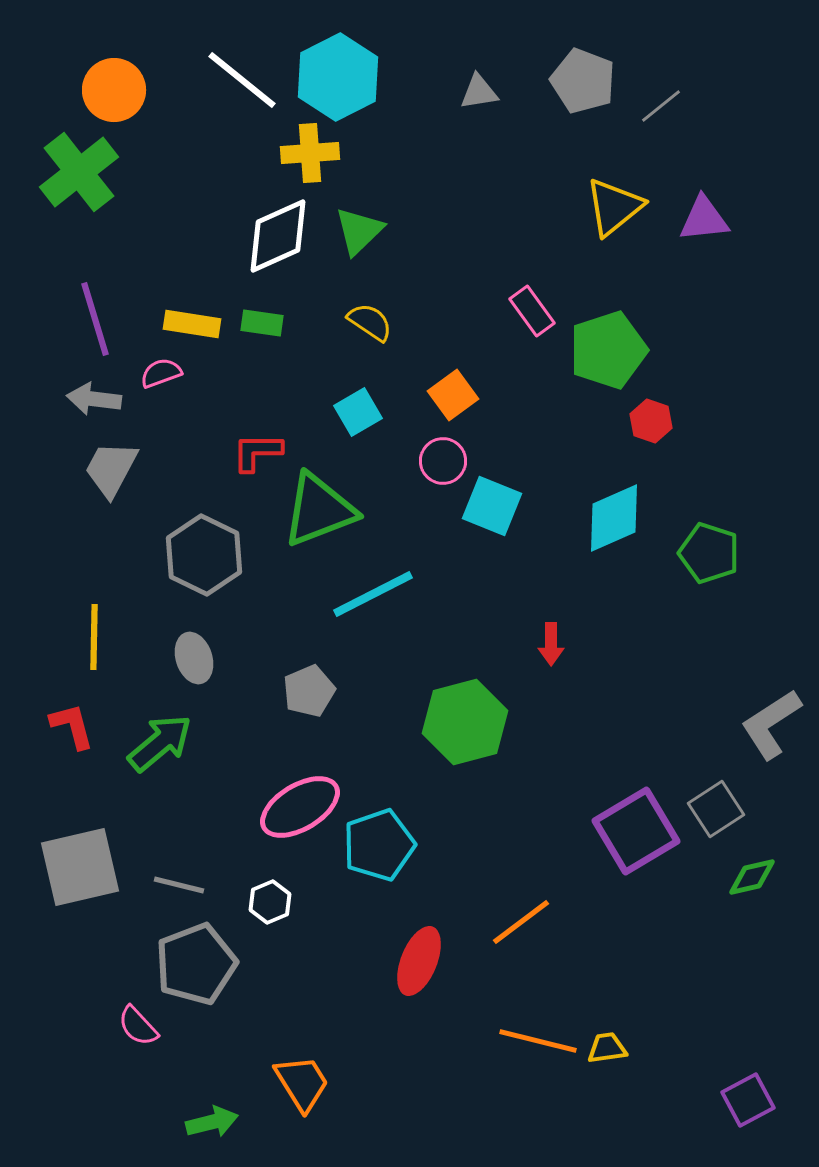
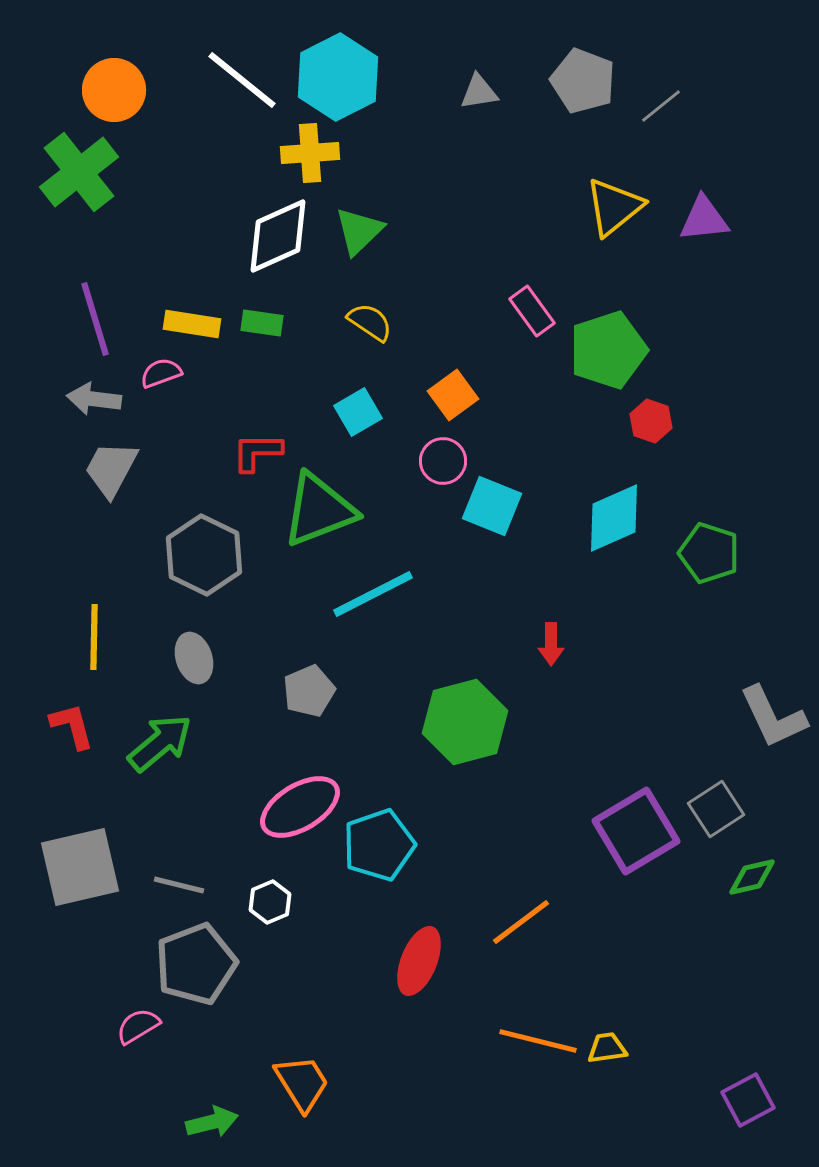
gray L-shape at (771, 724): moved 2 px right, 7 px up; rotated 82 degrees counterclockwise
pink semicircle at (138, 1026): rotated 102 degrees clockwise
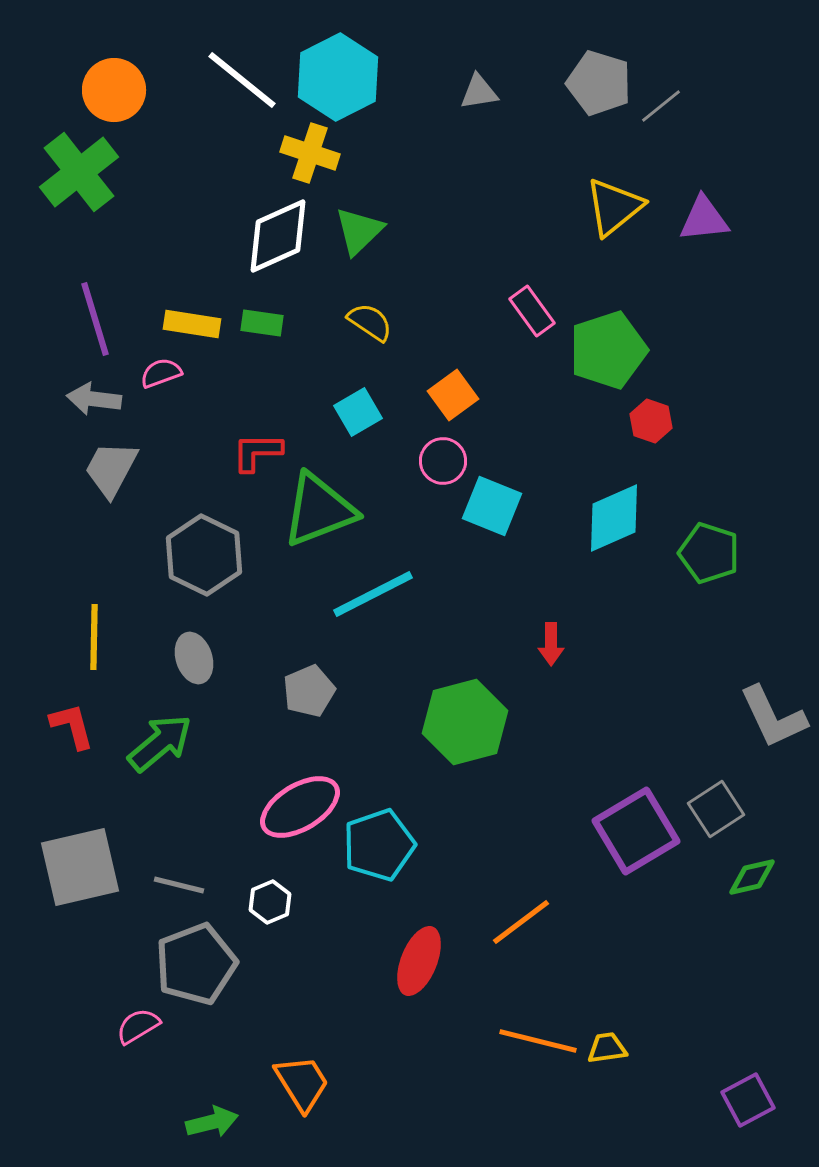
gray pentagon at (583, 81): moved 16 px right, 2 px down; rotated 4 degrees counterclockwise
yellow cross at (310, 153): rotated 22 degrees clockwise
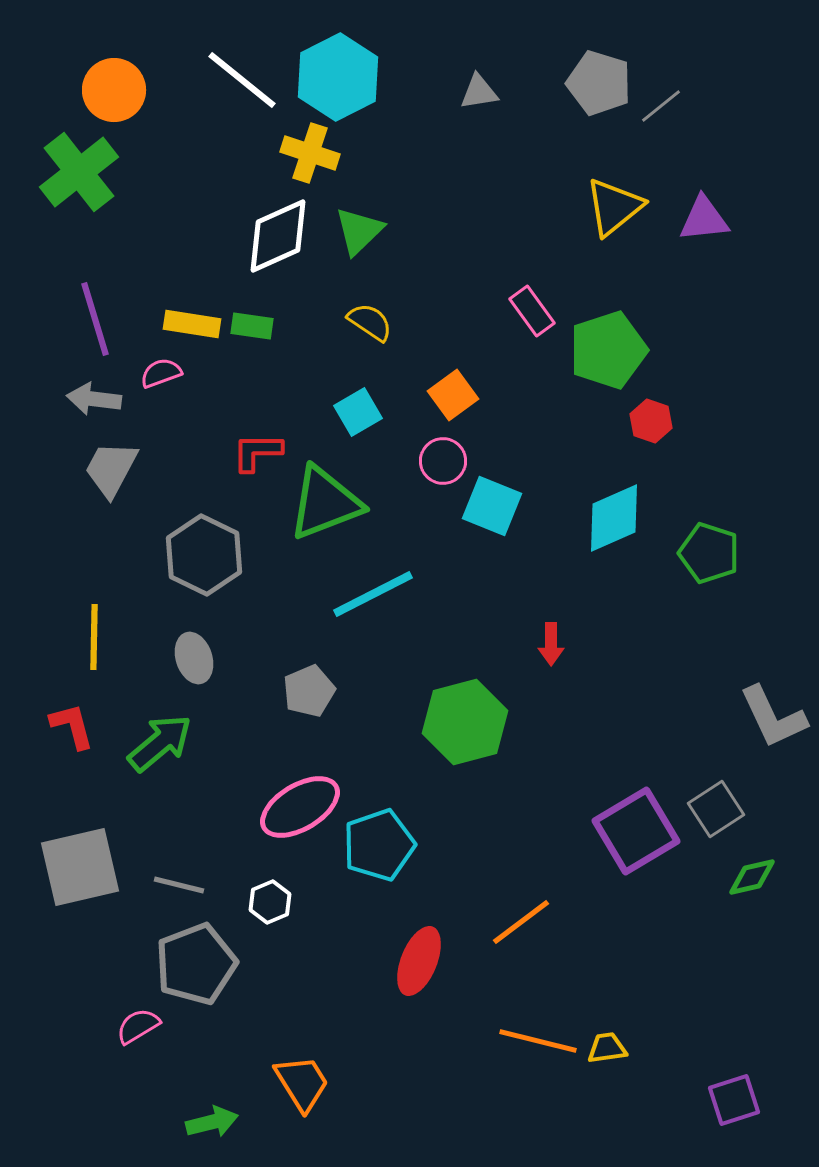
green rectangle at (262, 323): moved 10 px left, 3 px down
green triangle at (319, 510): moved 6 px right, 7 px up
purple square at (748, 1100): moved 14 px left; rotated 10 degrees clockwise
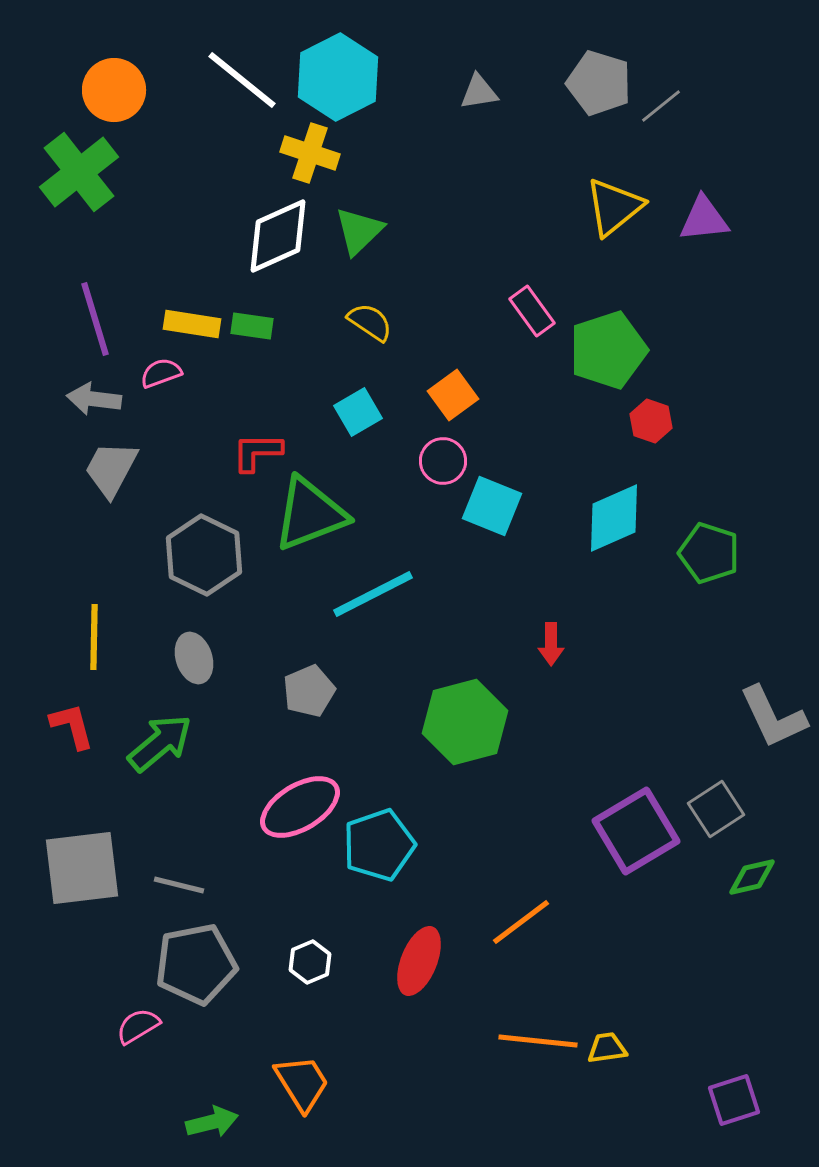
green triangle at (325, 503): moved 15 px left, 11 px down
gray square at (80, 867): moved 2 px right, 1 px down; rotated 6 degrees clockwise
white hexagon at (270, 902): moved 40 px right, 60 px down
gray pentagon at (196, 964): rotated 10 degrees clockwise
orange line at (538, 1041): rotated 8 degrees counterclockwise
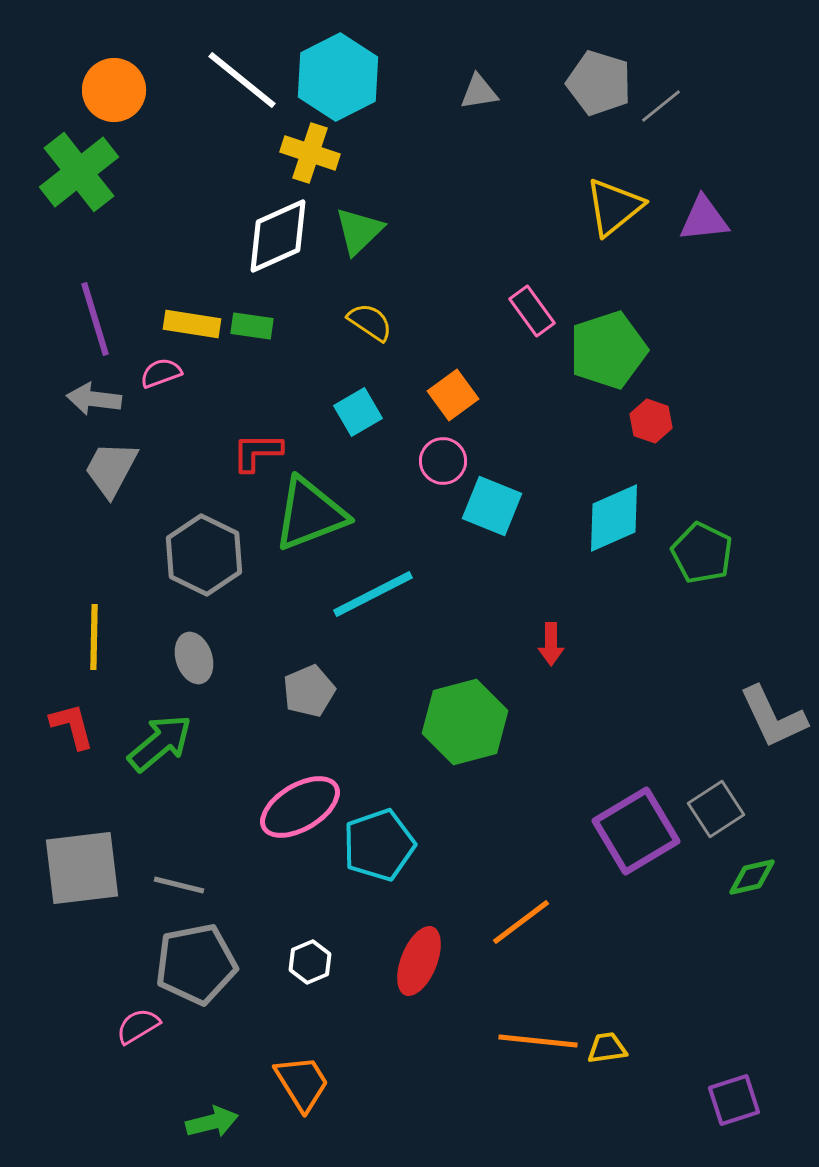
green pentagon at (709, 553): moved 7 px left; rotated 8 degrees clockwise
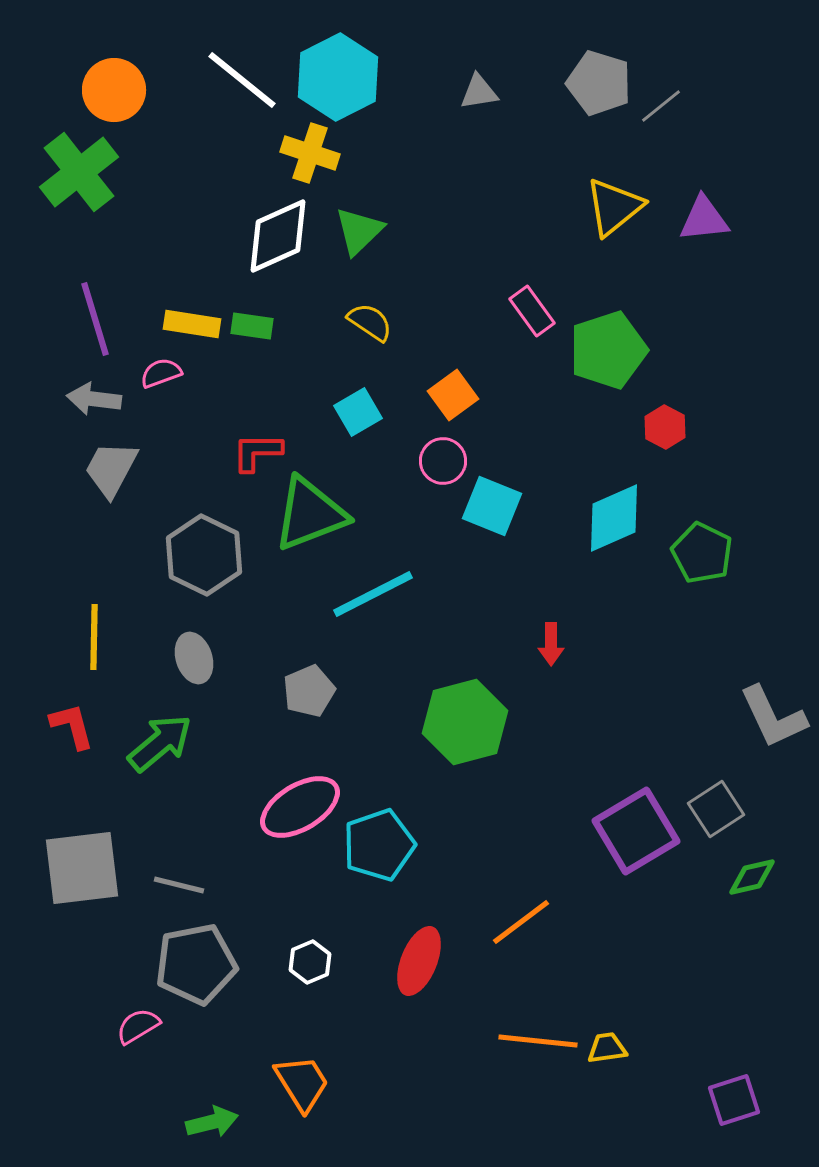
red hexagon at (651, 421): moved 14 px right, 6 px down; rotated 9 degrees clockwise
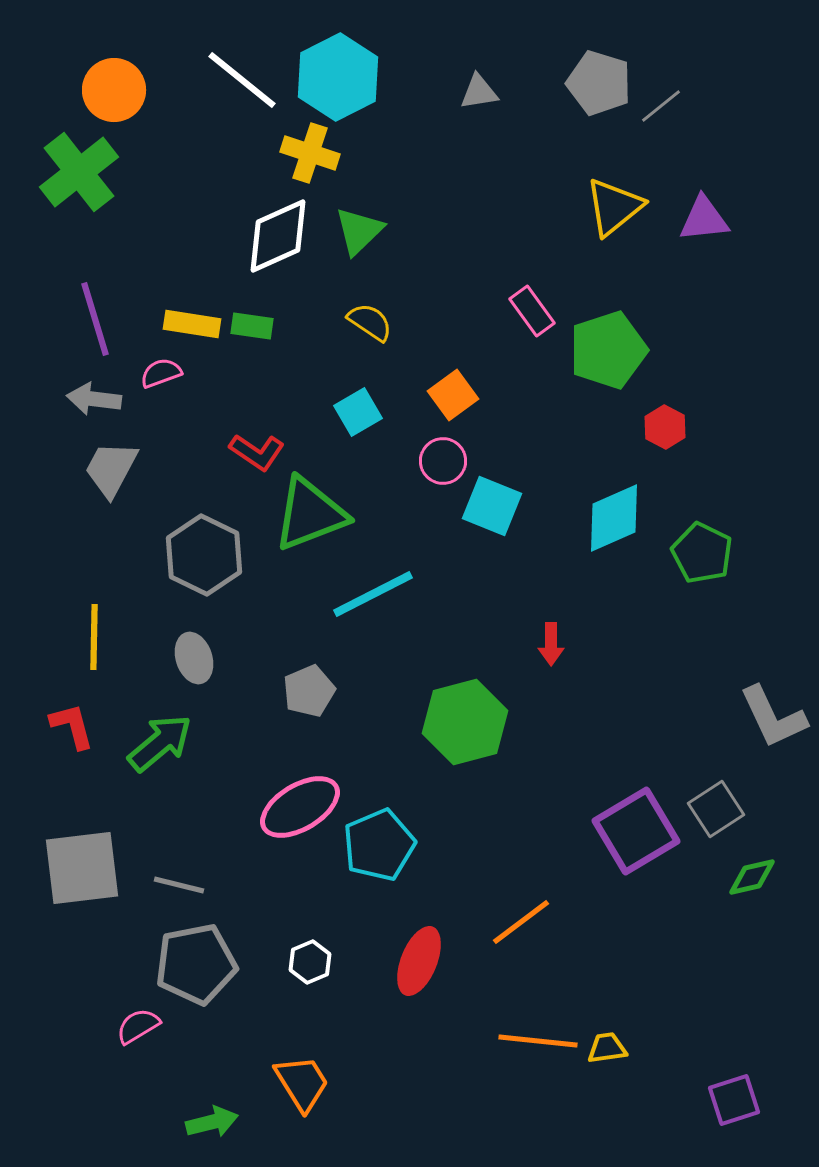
red L-shape at (257, 452): rotated 146 degrees counterclockwise
cyan pentagon at (379, 845): rotated 4 degrees counterclockwise
